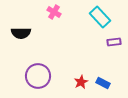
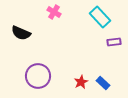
black semicircle: rotated 24 degrees clockwise
blue rectangle: rotated 16 degrees clockwise
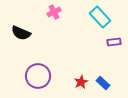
pink cross: rotated 32 degrees clockwise
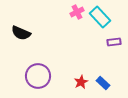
pink cross: moved 23 px right
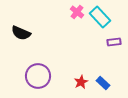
pink cross: rotated 24 degrees counterclockwise
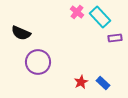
purple rectangle: moved 1 px right, 4 px up
purple circle: moved 14 px up
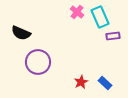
cyan rectangle: rotated 20 degrees clockwise
purple rectangle: moved 2 px left, 2 px up
blue rectangle: moved 2 px right
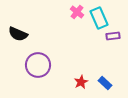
cyan rectangle: moved 1 px left, 1 px down
black semicircle: moved 3 px left, 1 px down
purple circle: moved 3 px down
